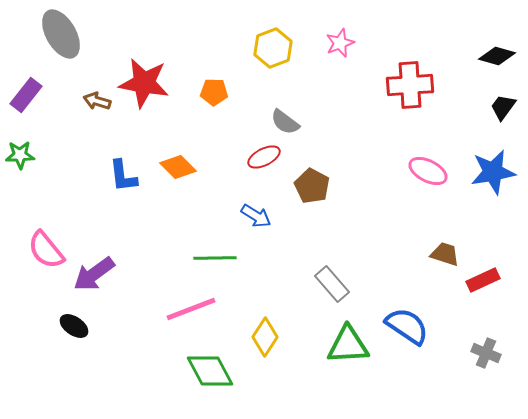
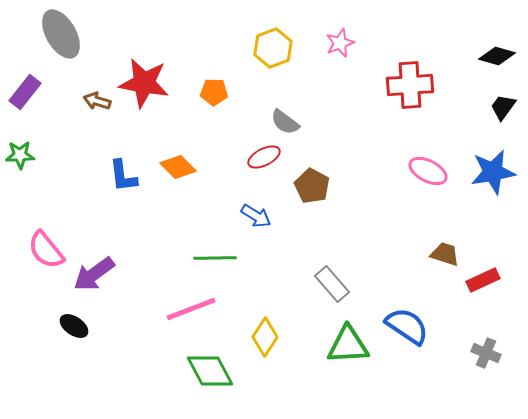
purple rectangle: moved 1 px left, 3 px up
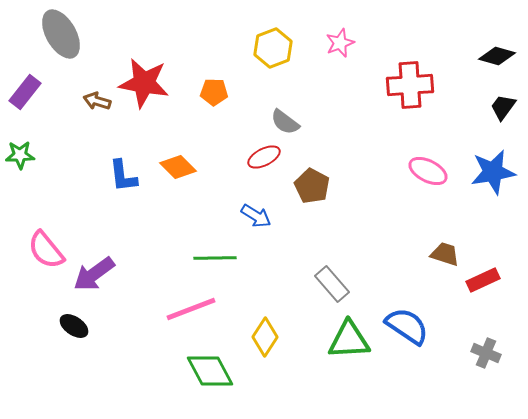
green triangle: moved 1 px right, 5 px up
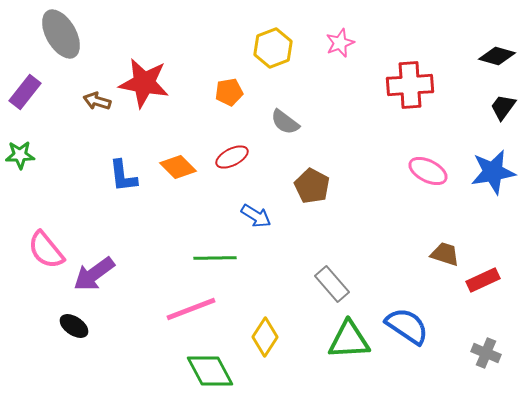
orange pentagon: moved 15 px right; rotated 12 degrees counterclockwise
red ellipse: moved 32 px left
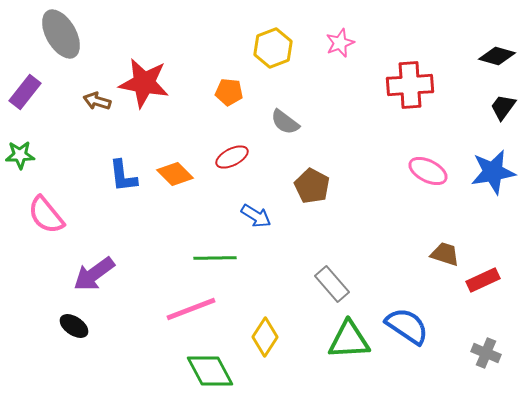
orange pentagon: rotated 16 degrees clockwise
orange diamond: moved 3 px left, 7 px down
pink semicircle: moved 35 px up
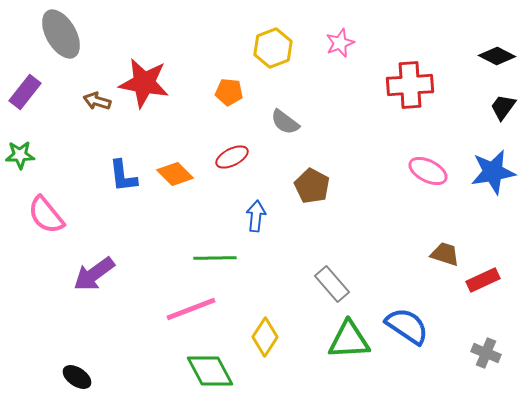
black diamond: rotated 12 degrees clockwise
blue arrow: rotated 116 degrees counterclockwise
black ellipse: moved 3 px right, 51 px down
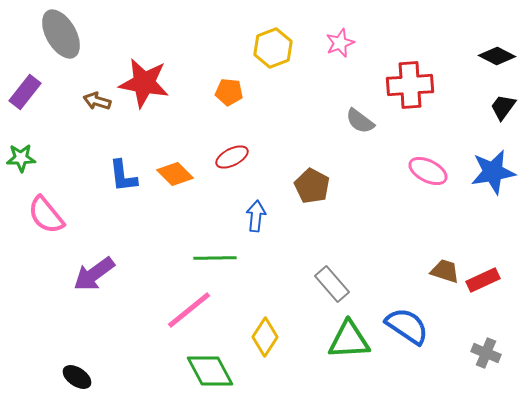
gray semicircle: moved 75 px right, 1 px up
green star: moved 1 px right, 3 px down
brown trapezoid: moved 17 px down
pink line: moved 2 px left, 1 px down; rotated 18 degrees counterclockwise
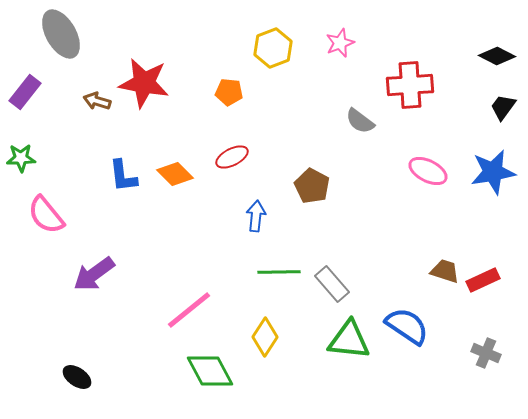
green line: moved 64 px right, 14 px down
green triangle: rotated 9 degrees clockwise
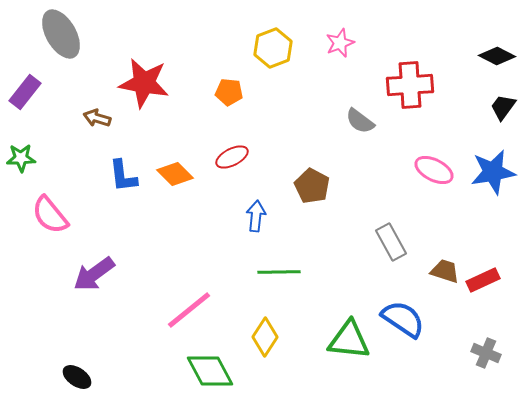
brown arrow: moved 17 px down
pink ellipse: moved 6 px right, 1 px up
pink semicircle: moved 4 px right
gray rectangle: moved 59 px right, 42 px up; rotated 12 degrees clockwise
blue semicircle: moved 4 px left, 7 px up
